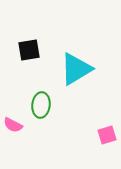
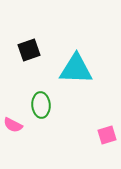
black square: rotated 10 degrees counterclockwise
cyan triangle: rotated 33 degrees clockwise
green ellipse: rotated 10 degrees counterclockwise
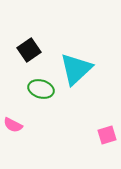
black square: rotated 15 degrees counterclockwise
cyan triangle: rotated 45 degrees counterclockwise
green ellipse: moved 16 px up; rotated 70 degrees counterclockwise
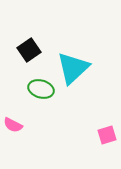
cyan triangle: moved 3 px left, 1 px up
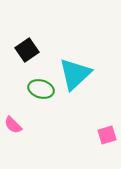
black square: moved 2 px left
cyan triangle: moved 2 px right, 6 px down
pink semicircle: rotated 18 degrees clockwise
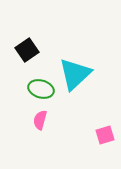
pink semicircle: moved 27 px right, 5 px up; rotated 60 degrees clockwise
pink square: moved 2 px left
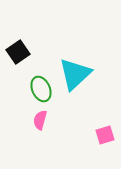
black square: moved 9 px left, 2 px down
green ellipse: rotated 50 degrees clockwise
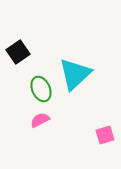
pink semicircle: rotated 48 degrees clockwise
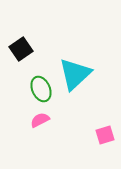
black square: moved 3 px right, 3 px up
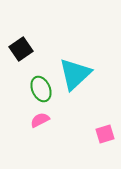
pink square: moved 1 px up
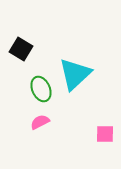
black square: rotated 25 degrees counterclockwise
pink semicircle: moved 2 px down
pink square: rotated 18 degrees clockwise
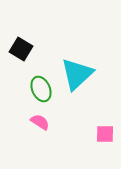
cyan triangle: moved 2 px right
pink semicircle: rotated 60 degrees clockwise
